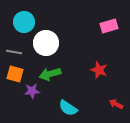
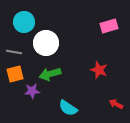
orange square: rotated 30 degrees counterclockwise
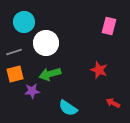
pink rectangle: rotated 60 degrees counterclockwise
gray line: rotated 28 degrees counterclockwise
red arrow: moved 3 px left, 1 px up
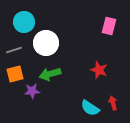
gray line: moved 2 px up
red arrow: rotated 48 degrees clockwise
cyan semicircle: moved 22 px right
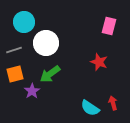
red star: moved 8 px up
green arrow: rotated 20 degrees counterclockwise
purple star: rotated 28 degrees counterclockwise
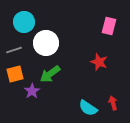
cyan semicircle: moved 2 px left
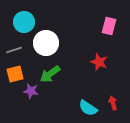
purple star: moved 1 px left; rotated 28 degrees counterclockwise
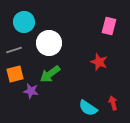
white circle: moved 3 px right
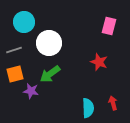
cyan semicircle: rotated 126 degrees counterclockwise
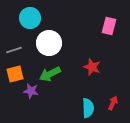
cyan circle: moved 6 px right, 4 px up
red star: moved 7 px left, 5 px down
green arrow: rotated 10 degrees clockwise
red arrow: rotated 40 degrees clockwise
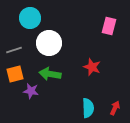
green arrow: rotated 35 degrees clockwise
red arrow: moved 2 px right, 5 px down
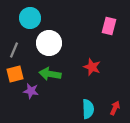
gray line: rotated 49 degrees counterclockwise
cyan semicircle: moved 1 px down
